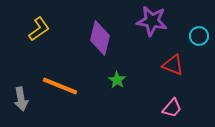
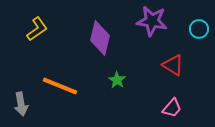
yellow L-shape: moved 2 px left
cyan circle: moved 7 px up
red triangle: rotated 10 degrees clockwise
gray arrow: moved 5 px down
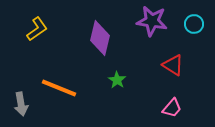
cyan circle: moved 5 px left, 5 px up
orange line: moved 1 px left, 2 px down
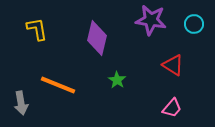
purple star: moved 1 px left, 1 px up
yellow L-shape: rotated 65 degrees counterclockwise
purple diamond: moved 3 px left
orange line: moved 1 px left, 3 px up
gray arrow: moved 1 px up
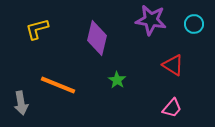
yellow L-shape: rotated 95 degrees counterclockwise
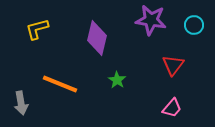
cyan circle: moved 1 px down
red triangle: rotated 35 degrees clockwise
orange line: moved 2 px right, 1 px up
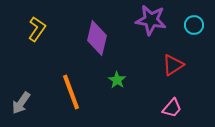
yellow L-shape: rotated 140 degrees clockwise
red triangle: rotated 20 degrees clockwise
orange line: moved 11 px right, 8 px down; rotated 48 degrees clockwise
gray arrow: rotated 45 degrees clockwise
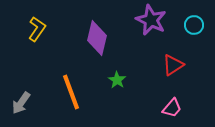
purple star: rotated 16 degrees clockwise
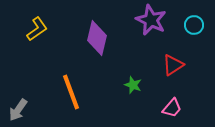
yellow L-shape: rotated 20 degrees clockwise
green star: moved 16 px right, 5 px down; rotated 12 degrees counterclockwise
gray arrow: moved 3 px left, 7 px down
